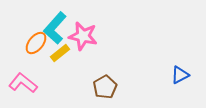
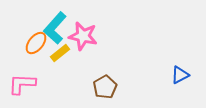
pink L-shape: moved 1 px left, 1 px down; rotated 36 degrees counterclockwise
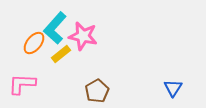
orange ellipse: moved 2 px left
yellow rectangle: moved 1 px right, 1 px down
blue triangle: moved 7 px left, 13 px down; rotated 30 degrees counterclockwise
brown pentagon: moved 8 px left, 4 px down
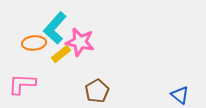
pink star: moved 3 px left, 6 px down
orange ellipse: rotated 45 degrees clockwise
blue triangle: moved 7 px right, 7 px down; rotated 24 degrees counterclockwise
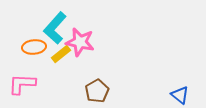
orange ellipse: moved 4 px down
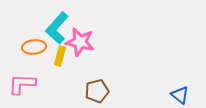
cyan L-shape: moved 2 px right
yellow rectangle: moved 1 px left, 2 px down; rotated 36 degrees counterclockwise
brown pentagon: rotated 15 degrees clockwise
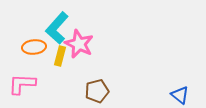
pink star: moved 1 px left, 2 px down; rotated 12 degrees clockwise
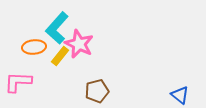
yellow rectangle: rotated 24 degrees clockwise
pink L-shape: moved 4 px left, 2 px up
